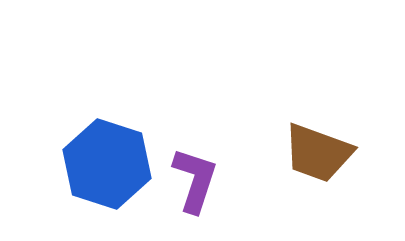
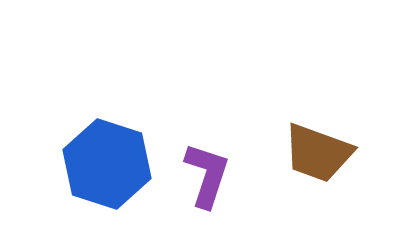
purple L-shape: moved 12 px right, 5 px up
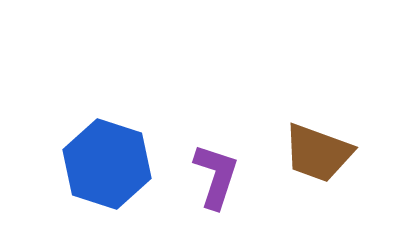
purple L-shape: moved 9 px right, 1 px down
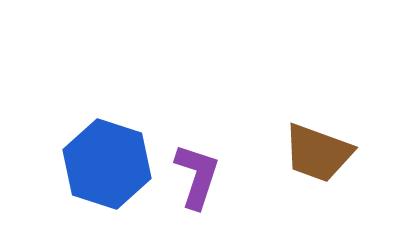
purple L-shape: moved 19 px left
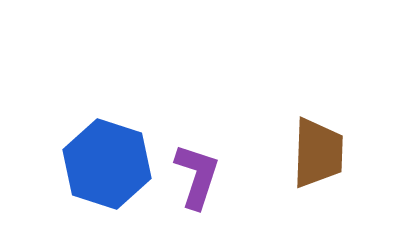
brown trapezoid: rotated 108 degrees counterclockwise
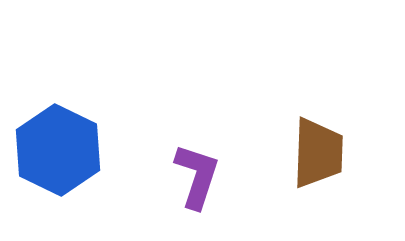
blue hexagon: moved 49 px left, 14 px up; rotated 8 degrees clockwise
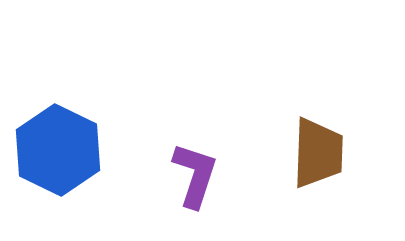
purple L-shape: moved 2 px left, 1 px up
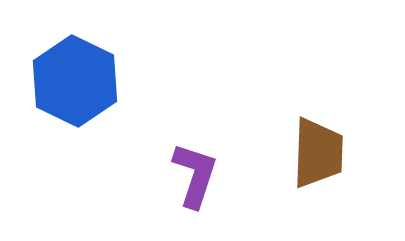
blue hexagon: moved 17 px right, 69 px up
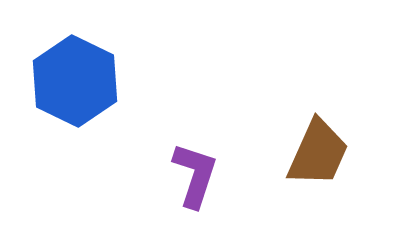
brown trapezoid: rotated 22 degrees clockwise
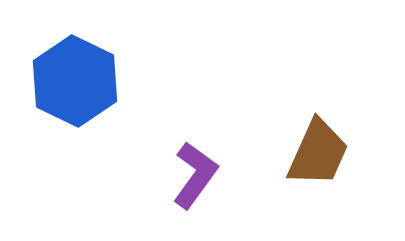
purple L-shape: rotated 18 degrees clockwise
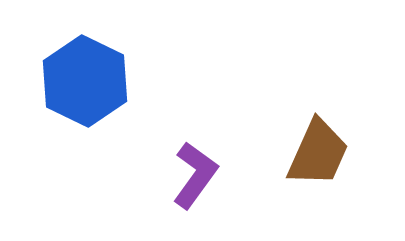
blue hexagon: moved 10 px right
